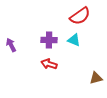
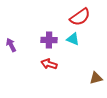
red semicircle: moved 1 px down
cyan triangle: moved 1 px left, 1 px up
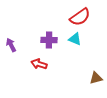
cyan triangle: moved 2 px right
red arrow: moved 10 px left
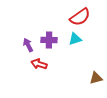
cyan triangle: rotated 40 degrees counterclockwise
purple arrow: moved 17 px right
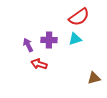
red semicircle: moved 1 px left
brown triangle: moved 2 px left
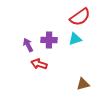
red semicircle: moved 1 px right
brown triangle: moved 11 px left, 6 px down
